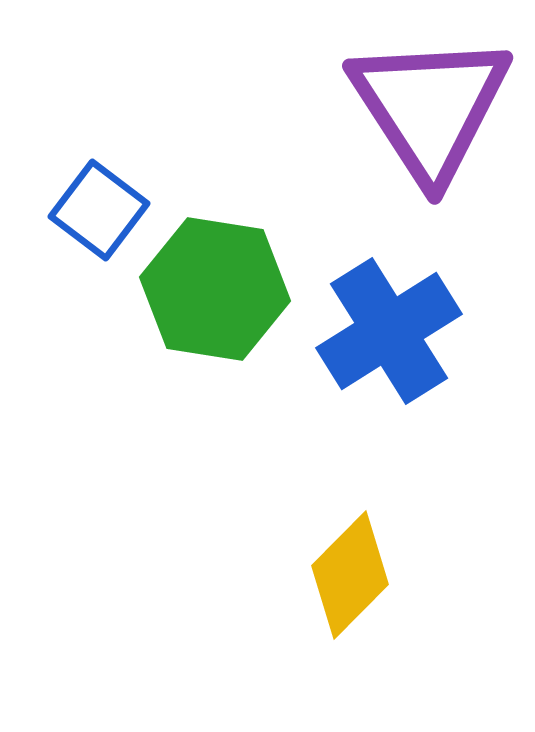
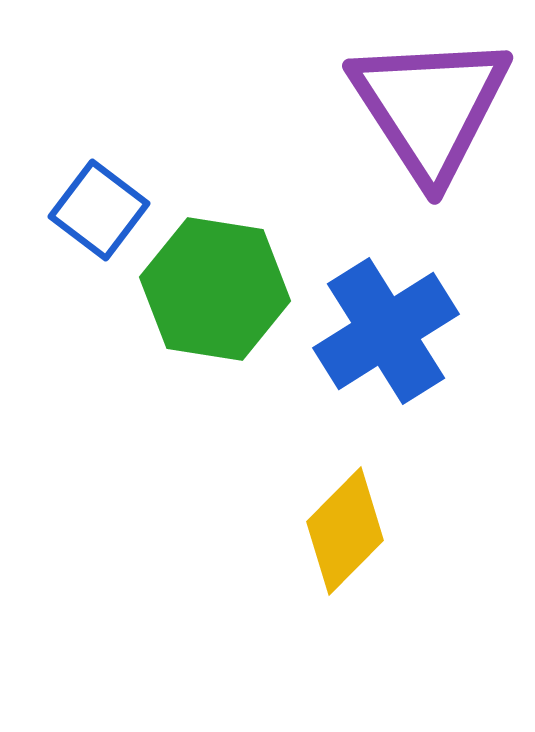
blue cross: moved 3 px left
yellow diamond: moved 5 px left, 44 px up
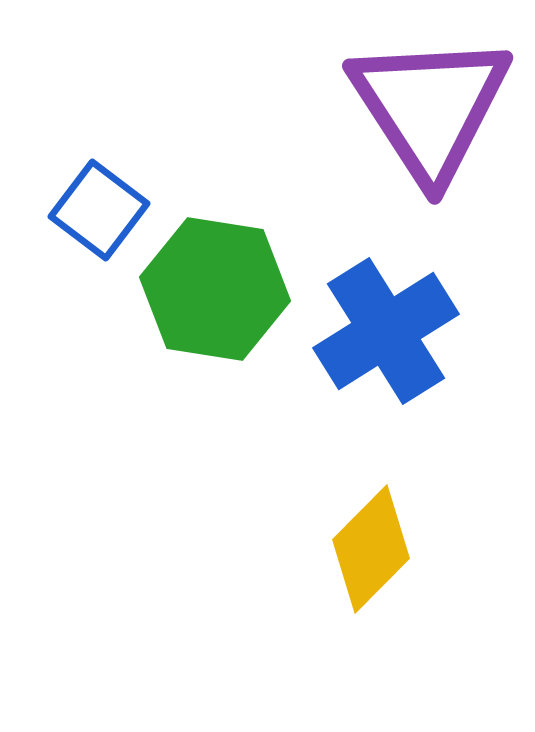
yellow diamond: moved 26 px right, 18 px down
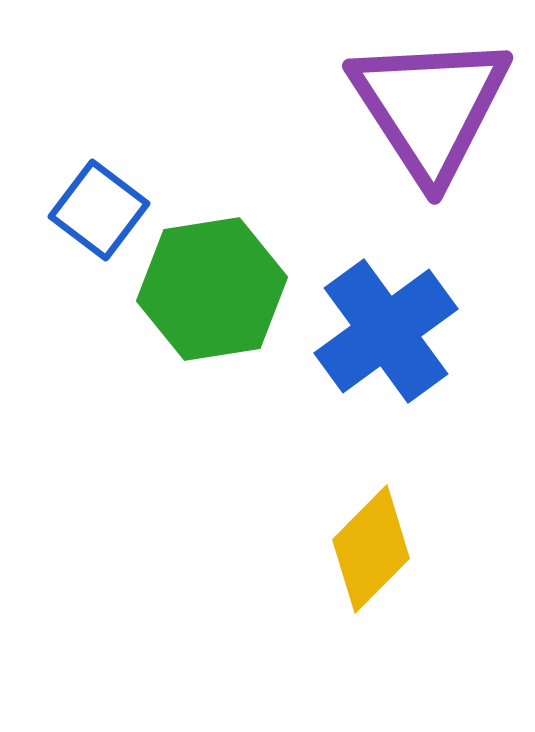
green hexagon: moved 3 px left; rotated 18 degrees counterclockwise
blue cross: rotated 4 degrees counterclockwise
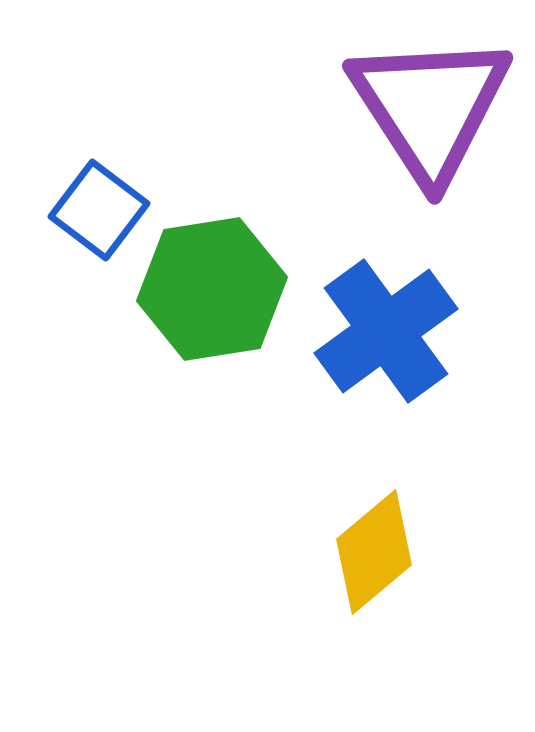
yellow diamond: moved 3 px right, 3 px down; rotated 5 degrees clockwise
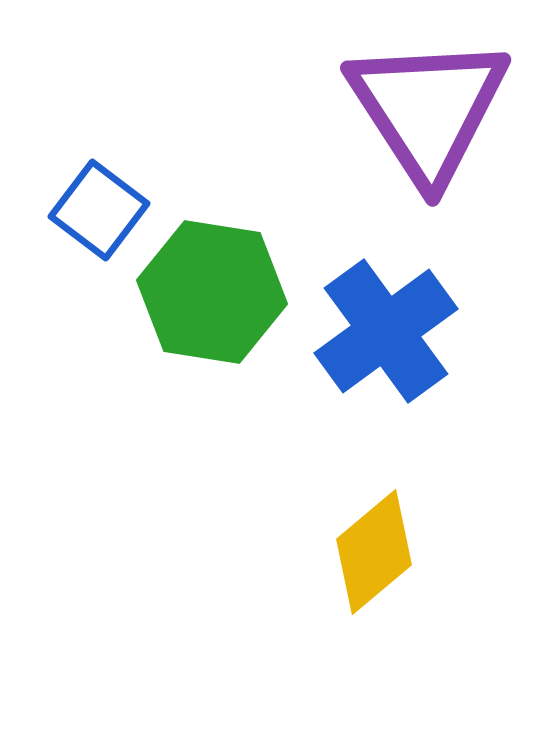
purple triangle: moved 2 px left, 2 px down
green hexagon: moved 3 px down; rotated 18 degrees clockwise
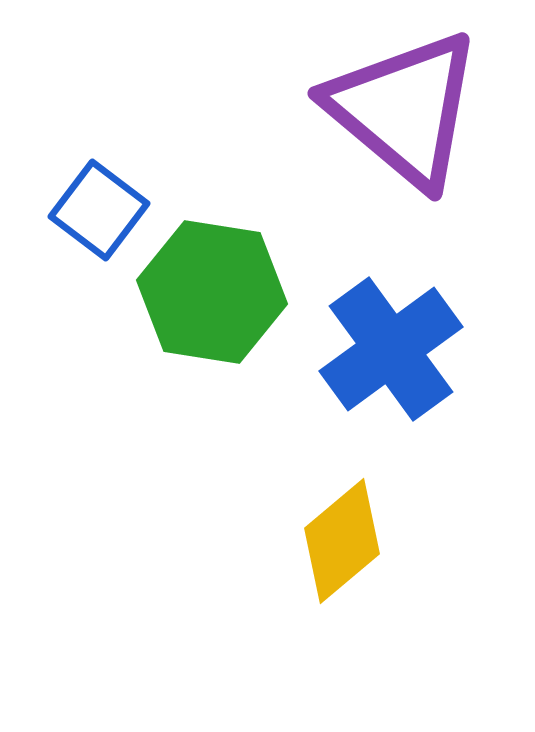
purple triangle: moved 24 px left; rotated 17 degrees counterclockwise
blue cross: moved 5 px right, 18 px down
yellow diamond: moved 32 px left, 11 px up
